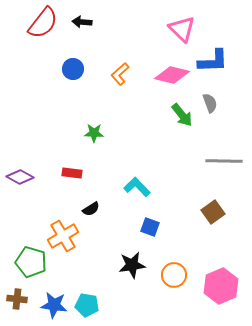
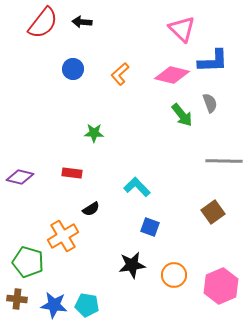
purple diamond: rotated 16 degrees counterclockwise
green pentagon: moved 3 px left
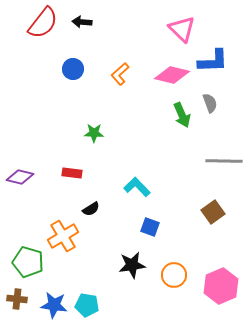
green arrow: rotated 15 degrees clockwise
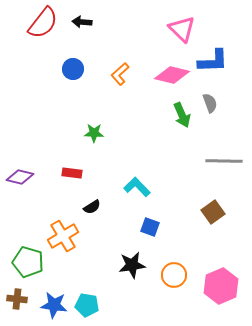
black semicircle: moved 1 px right, 2 px up
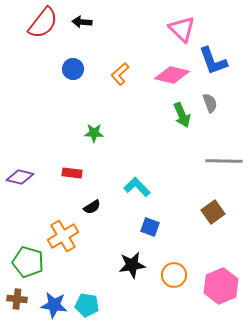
blue L-shape: rotated 72 degrees clockwise
